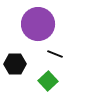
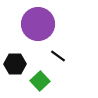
black line: moved 3 px right, 2 px down; rotated 14 degrees clockwise
green square: moved 8 px left
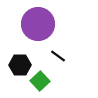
black hexagon: moved 5 px right, 1 px down
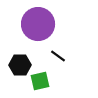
green square: rotated 30 degrees clockwise
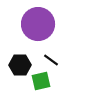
black line: moved 7 px left, 4 px down
green square: moved 1 px right
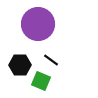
green square: rotated 36 degrees clockwise
